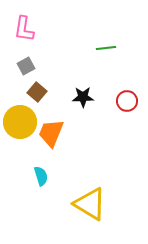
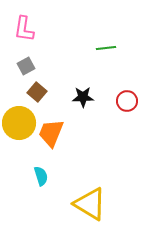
yellow circle: moved 1 px left, 1 px down
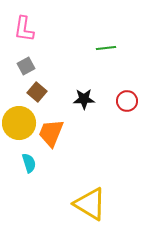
black star: moved 1 px right, 2 px down
cyan semicircle: moved 12 px left, 13 px up
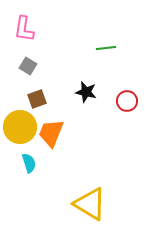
gray square: moved 2 px right; rotated 30 degrees counterclockwise
brown square: moved 7 px down; rotated 30 degrees clockwise
black star: moved 2 px right, 7 px up; rotated 15 degrees clockwise
yellow circle: moved 1 px right, 4 px down
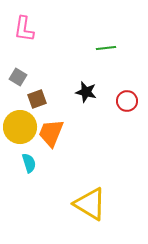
gray square: moved 10 px left, 11 px down
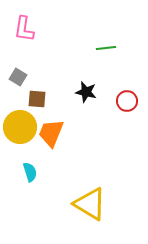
brown square: rotated 24 degrees clockwise
cyan semicircle: moved 1 px right, 9 px down
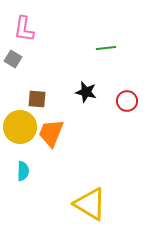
gray square: moved 5 px left, 18 px up
cyan semicircle: moved 7 px left, 1 px up; rotated 18 degrees clockwise
